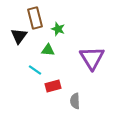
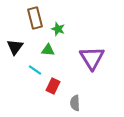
black triangle: moved 4 px left, 11 px down
red rectangle: rotated 49 degrees counterclockwise
gray semicircle: moved 2 px down
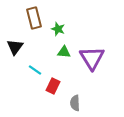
brown rectangle: moved 1 px left
green triangle: moved 16 px right, 2 px down
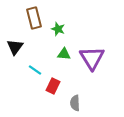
green triangle: moved 2 px down
